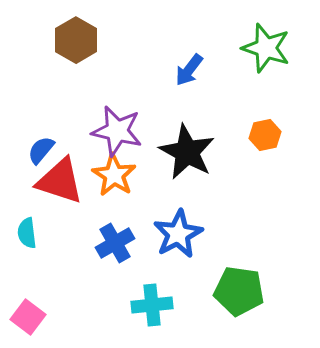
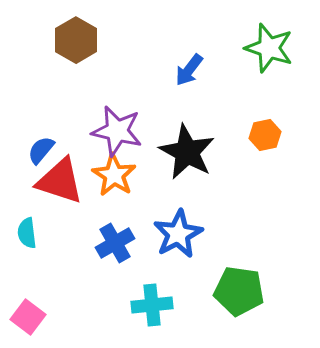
green star: moved 3 px right
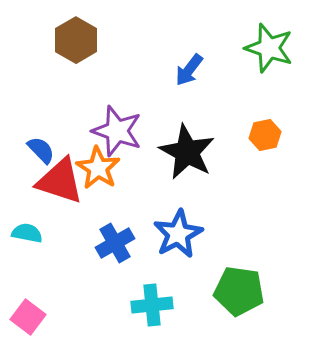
purple star: rotated 6 degrees clockwise
blue semicircle: rotated 96 degrees clockwise
orange star: moved 16 px left, 7 px up
cyan semicircle: rotated 108 degrees clockwise
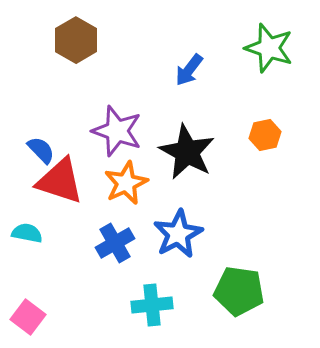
orange star: moved 28 px right, 15 px down; rotated 15 degrees clockwise
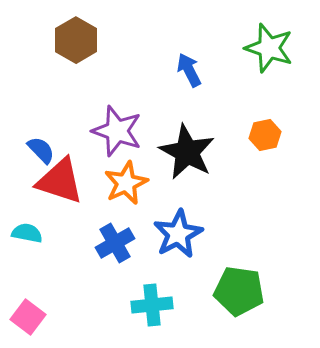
blue arrow: rotated 116 degrees clockwise
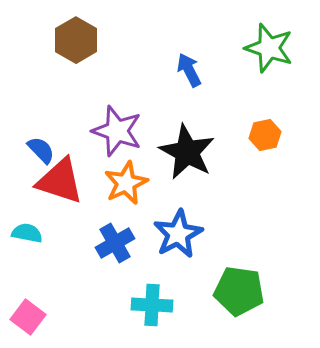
cyan cross: rotated 9 degrees clockwise
